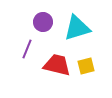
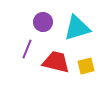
red trapezoid: moved 1 px left, 3 px up
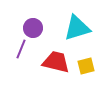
purple circle: moved 10 px left, 6 px down
purple line: moved 6 px left
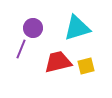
red trapezoid: moved 2 px right; rotated 28 degrees counterclockwise
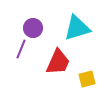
red trapezoid: rotated 128 degrees clockwise
yellow square: moved 1 px right, 13 px down
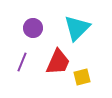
cyan triangle: rotated 28 degrees counterclockwise
purple line: moved 1 px right, 13 px down
yellow square: moved 5 px left, 2 px up
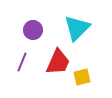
purple circle: moved 2 px down
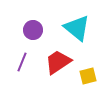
cyan triangle: rotated 36 degrees counterclockwise
red trapezoid: rotated 148 degrees counterclockwise
yellow square: moved 6 px right, 1 px up
